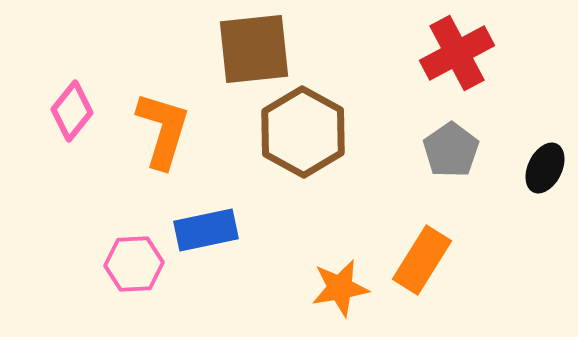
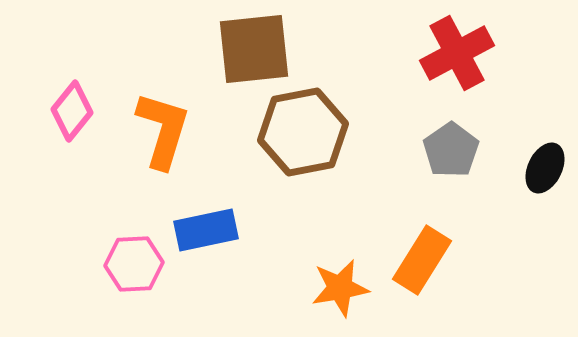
brown hexagon: rotated 20 degrees clockwise
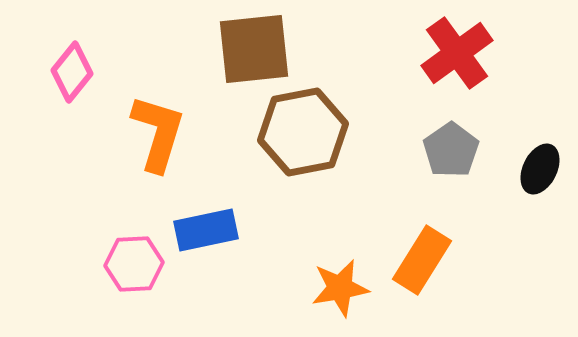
red cross: rotated 8 degrees counterclockwise
pink diamond: moved 39 px up
orange L-shape: moved 5 px left, 3 px down
black ellipse: moved 5 px left, 1 px down
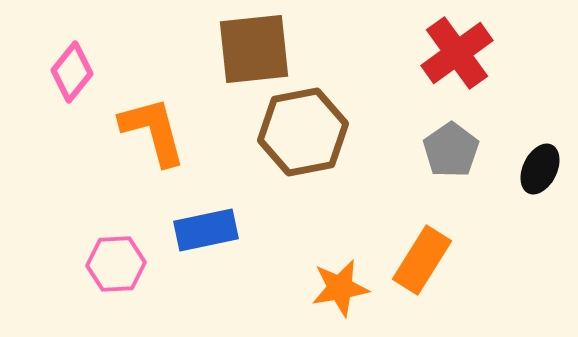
orange L-shape: moved 5 px left, 2 px up; rotated 32 degrees counterclockwise
pink hexagon: moved 18 px left
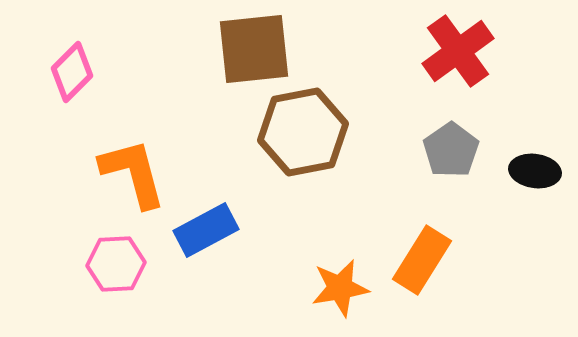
red cross: moved 1 px right, 2 px up
pink diamond: rotated 6 degrees clockwise
orange L-shape: moved 20 px left, 42 px down
black ellipse: moved 5 px left, 2 px down; rotated 72 degrees clockwise
blue rectangle: rotated 16 degrees counterclockwise
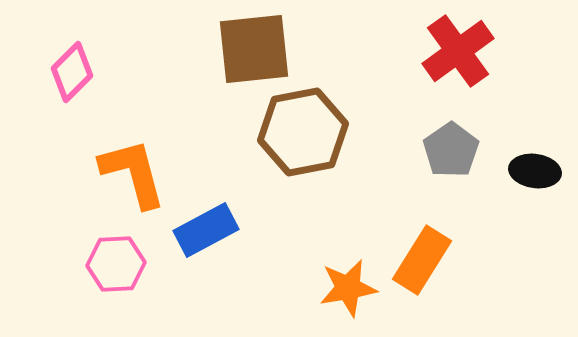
orange star: moved 8 px right
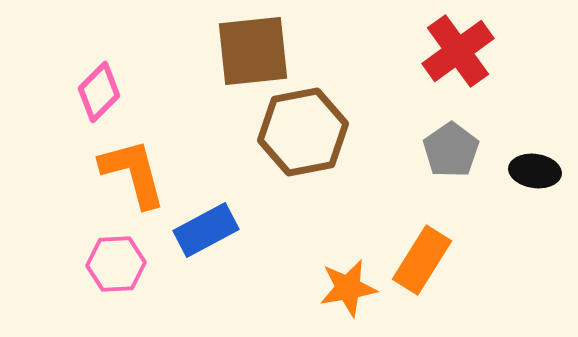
brown square: moved 1 px left, 2 px down
pink diamond: moved 27 px right, 20 px down
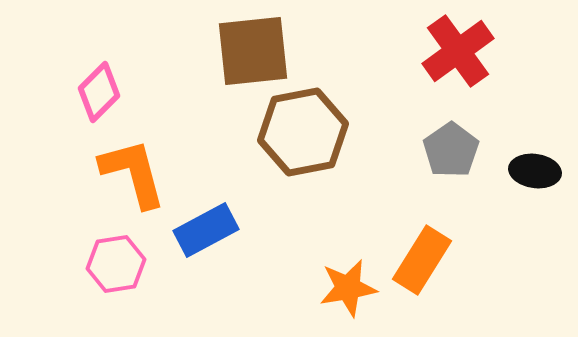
pink hexagon: rotated 6 degrees counterclockwise
